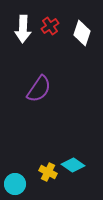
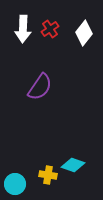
red cross: moved 3 px down
white diamond: moved 2 px right; rotated 20 degrees clockwise
purple semicircle: moved 1 px right, 2 px up
cyan diamond: rotated 15 degrees counterclockwise
yellow cross: moved 3 px down; rotated 18 degrees counterclockwise
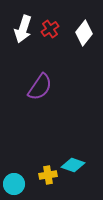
white arrow: rotated 16 degrees clockwise
yellow cross: rotated 18 degrees counterclockwise
cyan circle: moved 1 px left
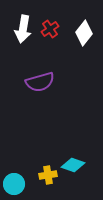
white arrow: rotated 8 degrees counterclockwise
purple semicircle: moved 5 px up; rotated 40 degrees clockwise
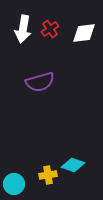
white diamond: rotated 45 degrees clockwise
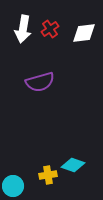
cyan circle: moved 1 px left, 2 px down
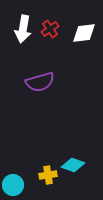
cyan circle: moved 1 px up
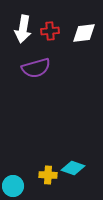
red cross: moved 2 px down; rotated 30 degrees clockwise
purple semicircle: moved 4 px left, 14 px up
cyan diamond: moved 3 px down
yellow cross: rotated 12 degrees clockwise
cyan circle: moved 1 px down
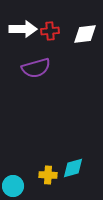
white arrow: rotated 100 degrees counterclockwise
white diamond: moved 1 px right, 1 px down
cyan diamond: rotated 35 degrees counterclockwise
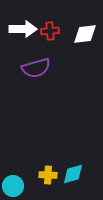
cyan diamond: moved 6 px down
